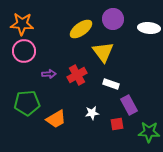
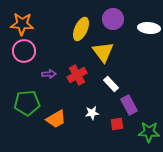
yellow ellipse: rotated 30 degrees counterclockwise
white rectangle: rotated 28 degrees clockwise
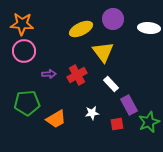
yellow ellipse: rotated 40 degrees clockwise
green star: moved 10 px up; rotated 25 degrees counterclockwise
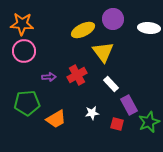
yellow ellipse: moved 2 px right, 1 px down
purple arrow: moved 3 px down
red square: rotated 24 degrees clockwise
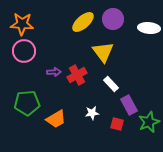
yellow ellipse: moved 8 px up; rotated 15 degrees counterclockwise
purple arrow: moved 5 px right, 5 px up
